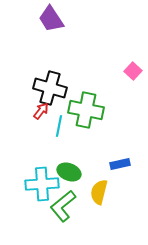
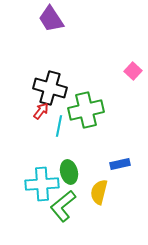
green cross: rotated 24 degrees counterclockwise
green ellipse: rotated 55 degrees clockwise
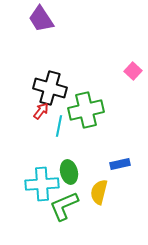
purple trapezoid: moved 10 px left
green L-shape: moved 1 px right; rotated 16 degrees clockwise
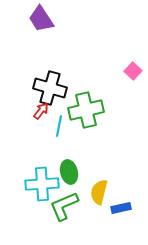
blue rectangle: moved 1 px right, 44 px down
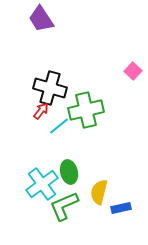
cyan line: rotated 40 degrees clockwise
cyan cross: rotated 32 degrees counterclockwise
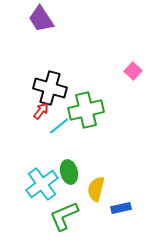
yellow semicircle: moved 3 px left, 3 px up
green L-shape: moved 10 px down
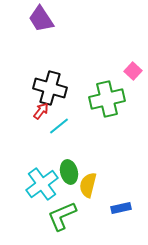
green cross: moved 21 px right, 11 px up
yellow semicircle: moved 8 px left, 4 px up
green L-shape: moved 2 px left
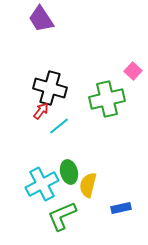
cyan cross: rotated 8 degrees clockwise
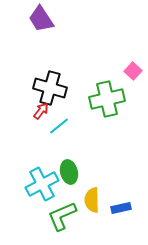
yellow semicircle: moved 4 px right, 15 px down; rotated 15 degrees counterclockwise
